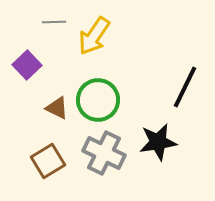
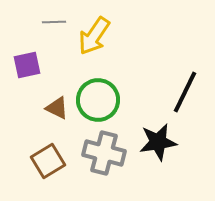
purple square: rotated 32 degrees clockwise
black line: moved 5 px down
gray cross: rotated 12 degrees counterclockwise
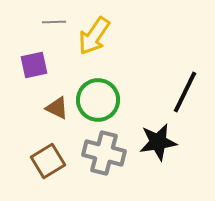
purple square: moved 7 px right
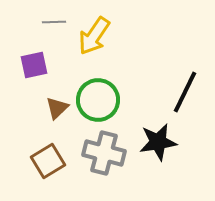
brown triangle: rotated 50 degrees clockwise
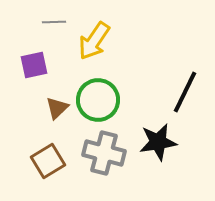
yellow arrow: moved 5 px down
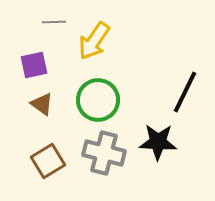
brown triangle: moved 15 px left, 4 px up; rotated 40 degrees counterclockwise
black star: rotated 12 degrees clockwise
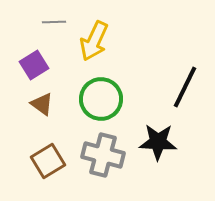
yellow arrow: rotated 9 degrees counterclockwise
purple square: rotated 20 degrees counterclockwise
black line: moved 5 px up
green circle: moved 3 px right, 1 px up
gray cross: moved 1 px left, 2 px down
